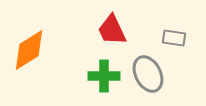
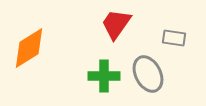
red trapezoid: moved 4 px right, 6 px up; rotated 60 degrees clockwise
orange diamond: moved 2 px up
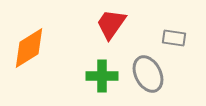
red trapezoid: moved 5 px left
green cross: moved 2 px left
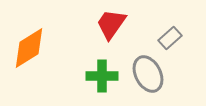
gray rectangle: moved 4 px left; rotated 50 degrees counterclockwise
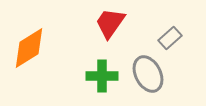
red trapezoid: moved 1 px left, 1 px up
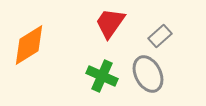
gray rectangle: moved 10 px left, 2 px up
orange diamond: moved 3 px up
green cross: rotated 24 degrees clockwise
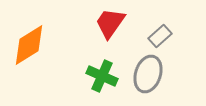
gray ellipse: rotated 45 degrees clockwise
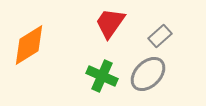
gray ellipse: rotated 27 degrees clockwise
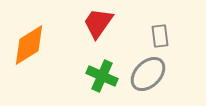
red trapezoid: moved 12 px left
gray rectangle: rotated 55 degrees counterclockwise
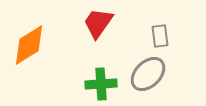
green cross: moved 1 px left, 8 px down; rotated 28 degrees counterclockwise
